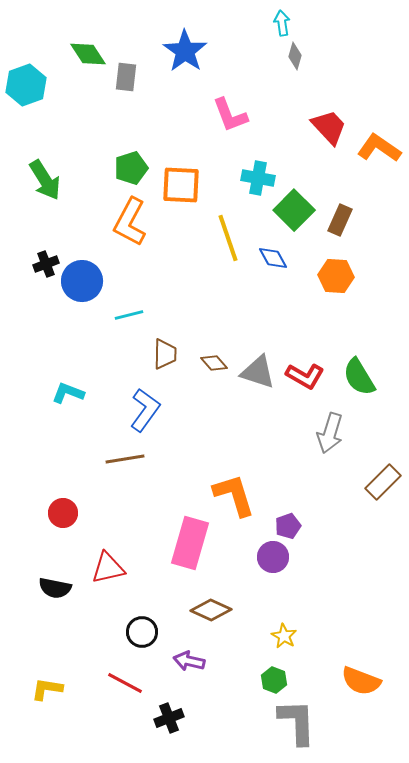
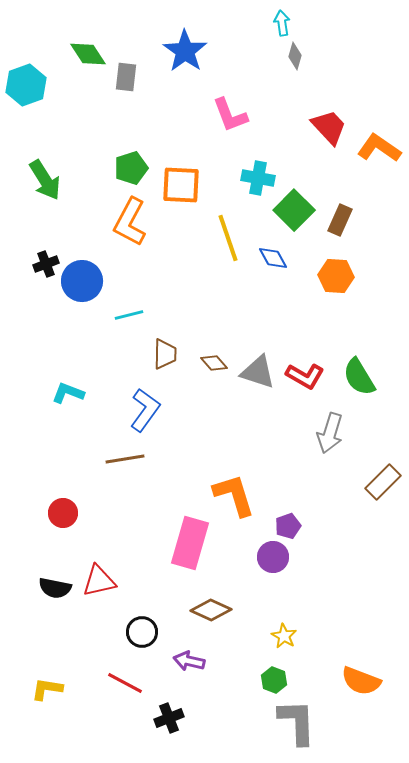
red triangle at (108, 568): moved 9 px left, 13 px down
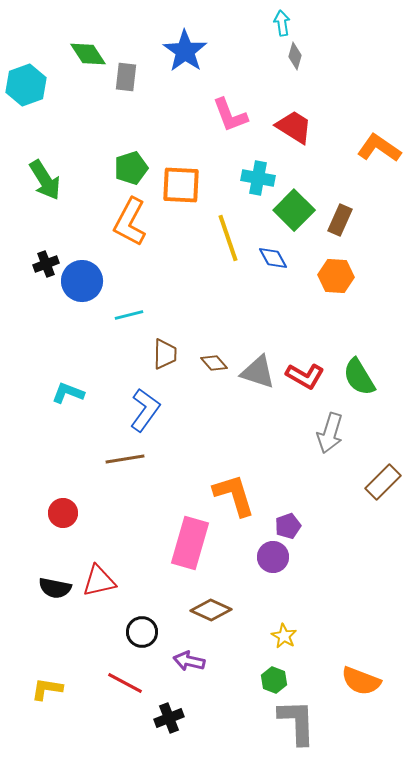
red trapezoid at (329, 127): moved 35 px left; rotated 15 degrees counterclockwise
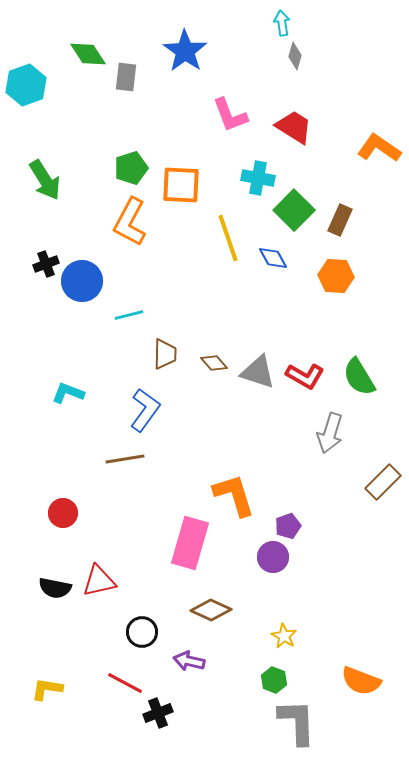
black cross at (169, 718): moved 11 px left, 5 px up
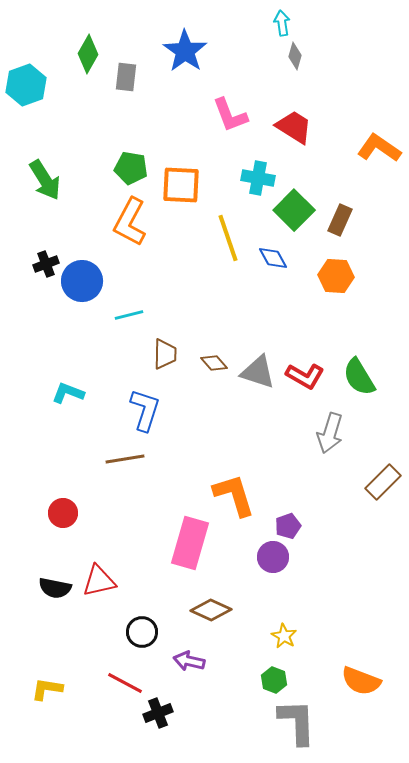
green diamond at (88, 54): rotated 63 degrees clockwise
green pentagon at (131, 168): rotated 28 degrees clockwise
blue L-shape at (145, 410): rotated 18 degrees counterclockwise
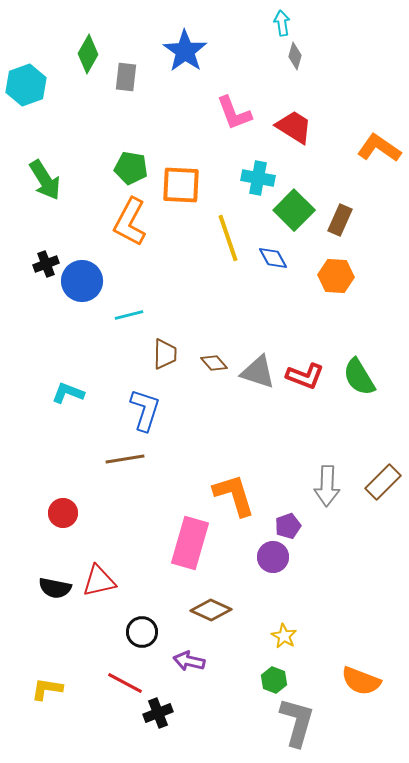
pink L-shape at (230, 115): moved 4 px right, 2 px up
red L-shape at (305, 376): rotated 9 degrees counterclockwise
gray arrow at (330, 433): moved 3 px left, 53 px down; rotated 15 degrees counterclockwise
gray L-shape at (297, 722): rotated 18 degrees clockwise
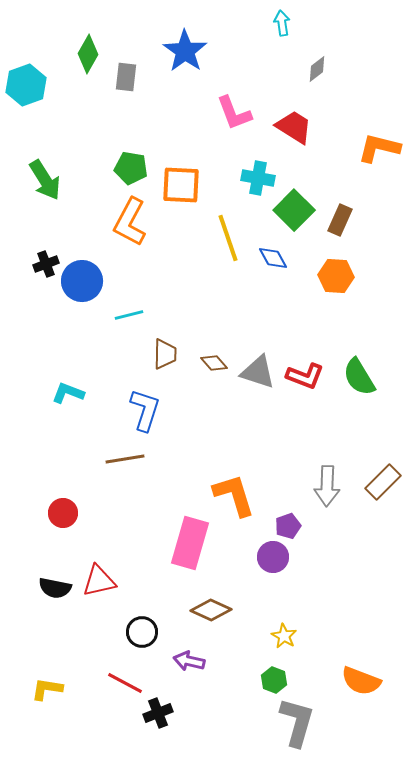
gray diamond at (295, 56): moved 22 px right, 13 px down; rotated 36 degrees clockwise
orange L-shape at (379, 148): rotated 21 degrees counterclockwise
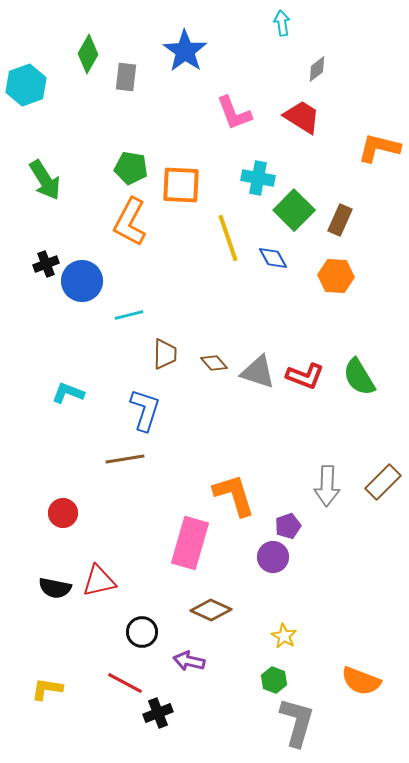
red trapezoid at (294, 127): moved 8 px right, 10 px up
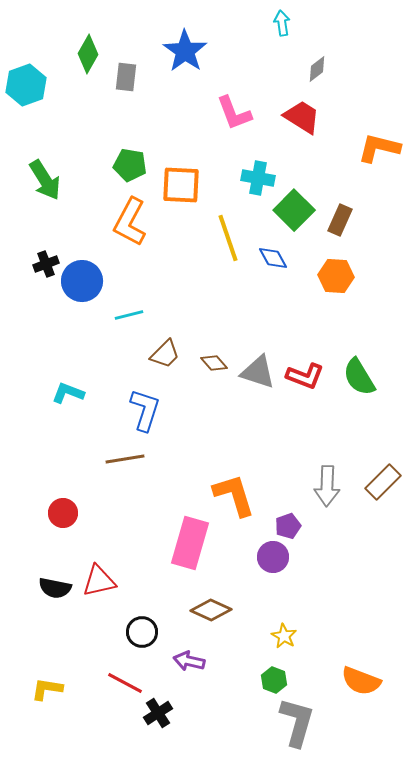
green pentagon at (131, 168): moved 1 px left, 3 px up
brown trapezoid at (165, 354): rotated 44 degrees clockwise
black cross at (158, 713): rotated 12 degrees counterclockwise
